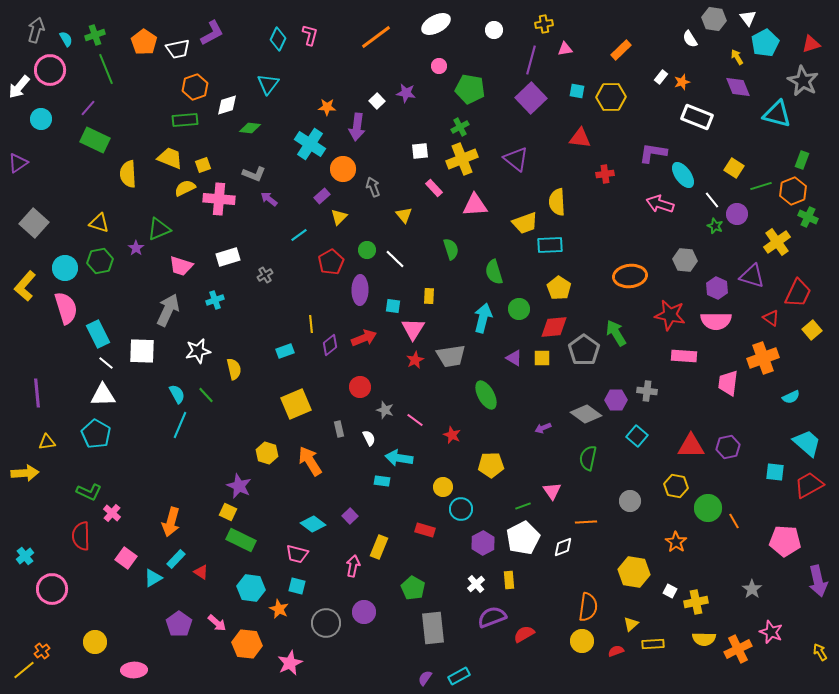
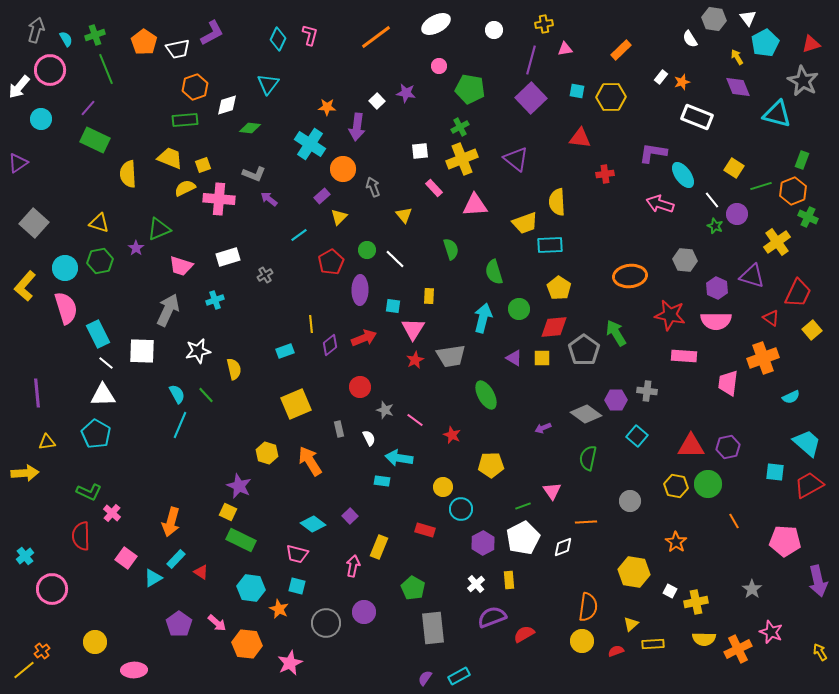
green circle at (708, 508): moved 24 px up
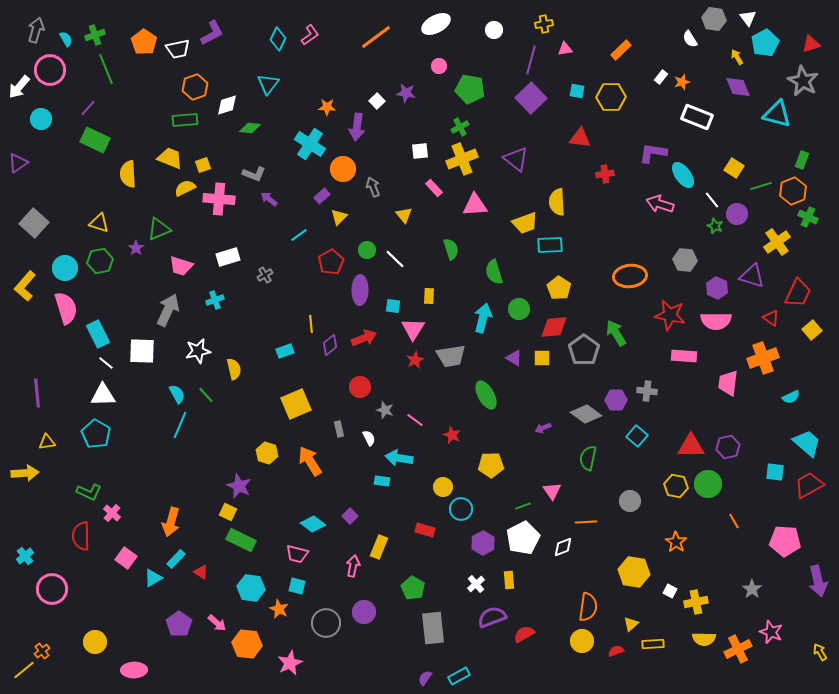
pink L-shape at (310, 35): rotated 40 degrees clockwise
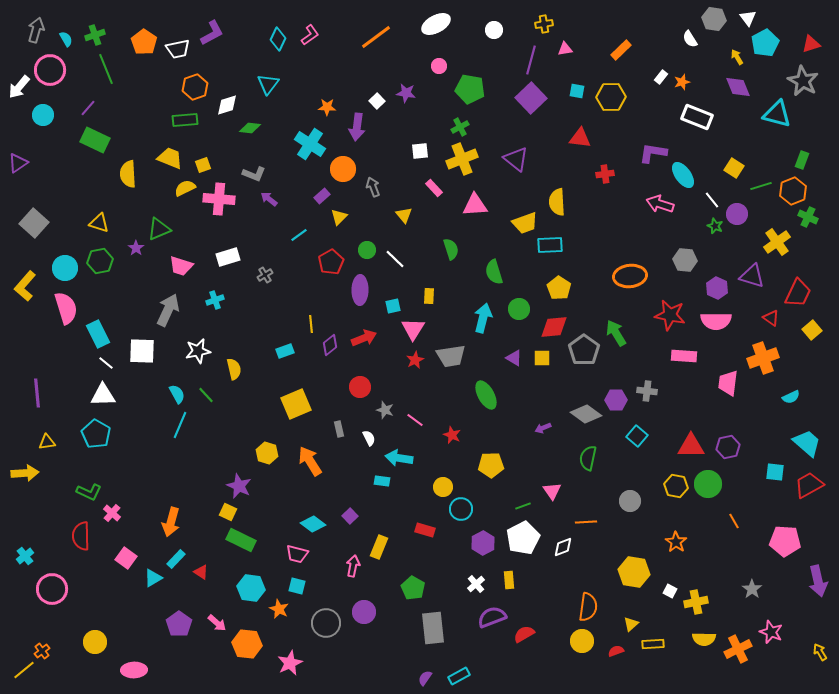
cyan circle at (41, 119): moved 2 px right, 4 px up
cyan square at (393, 306): rotated 21 degrees counterclockwise
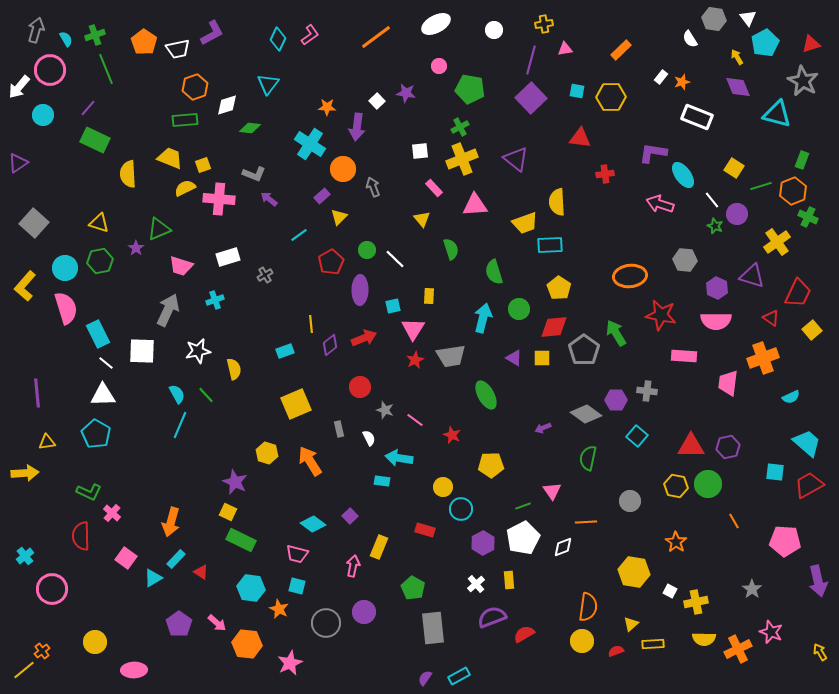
yellow triangle at (404, 215): moved 18 px right, 4 px down
red star at (670, 315): moved 9 px left
purple star at (239, 486): moved 4 px left, 4 px up
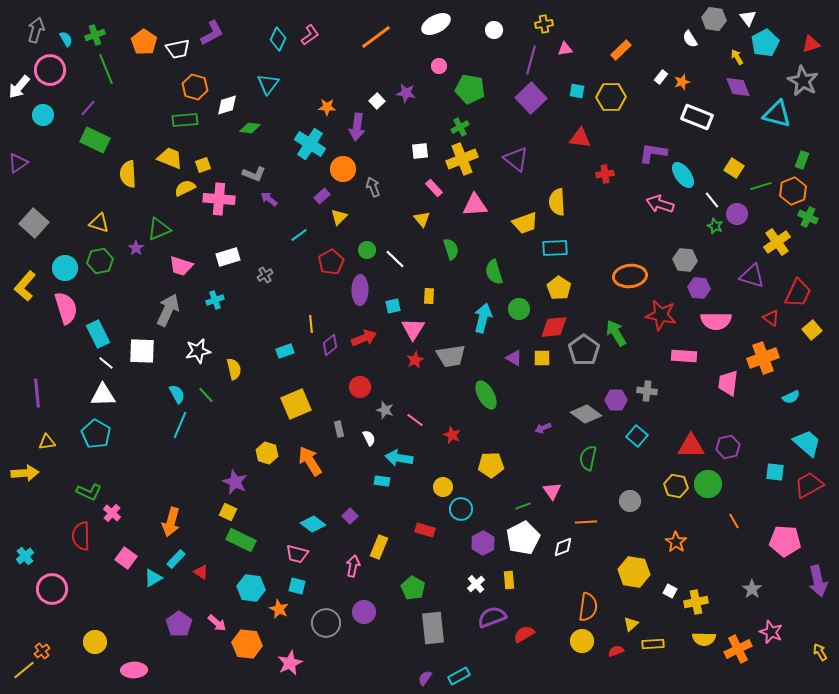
orange hexagon at (195, 87): rotated 25 degrees counterclockwise
cyan rectangle at (550, 245): moved 5 px right, 3 px down
purple hexagon at (717, 288): moved 18 px left; rotated 20 degrees counterclockwise
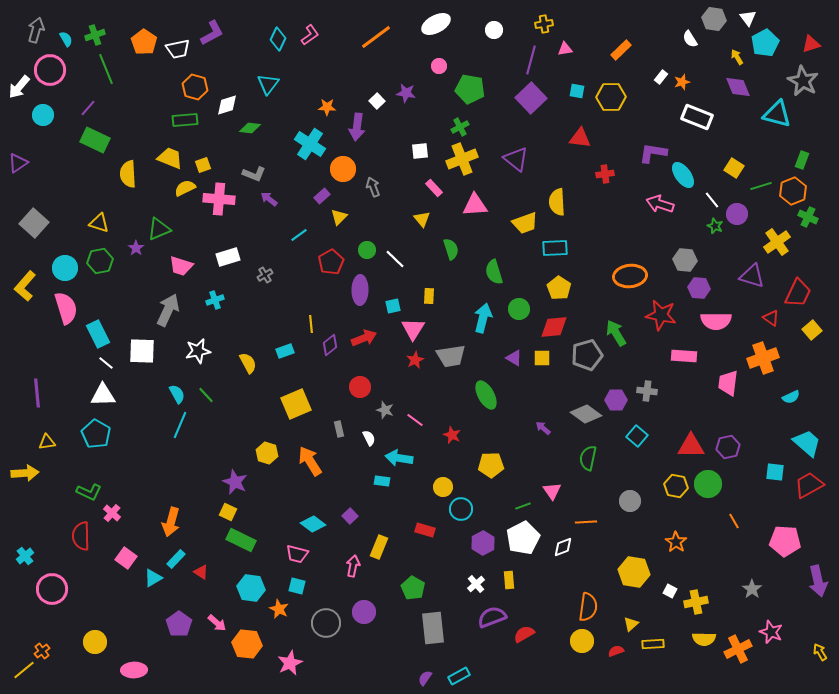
gray pentagon at (584, 350): moved 3 px right, 5 px down; rotated 20 degrees clockwise
yellow semicircle at (234, 369): moved 14 px right, 6 px up; rotated 15 degrees counterclockwise
purple arrow at (543, 428): rotated 63 degrees clockwise
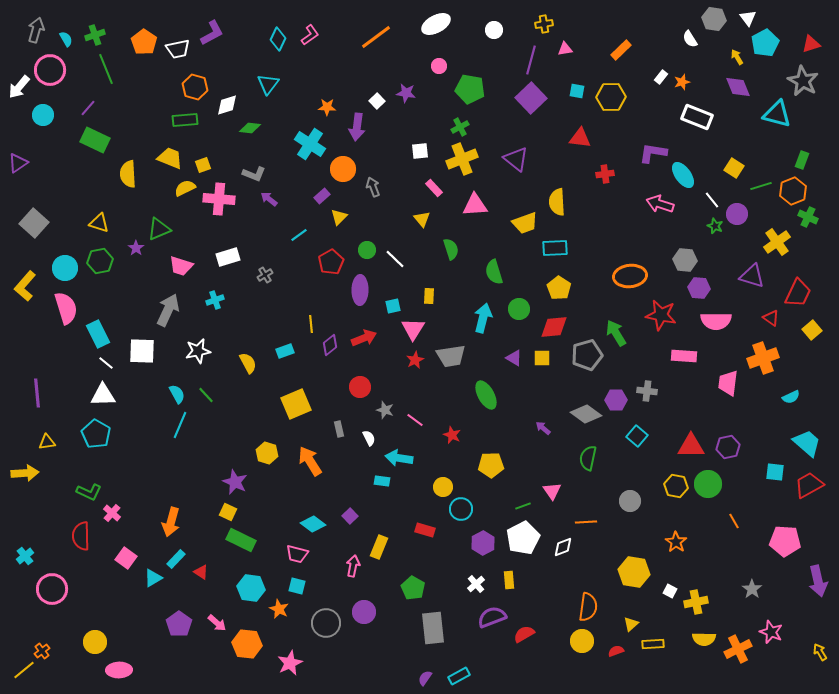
pink ellipse at (134, 670): moved 15 px left
